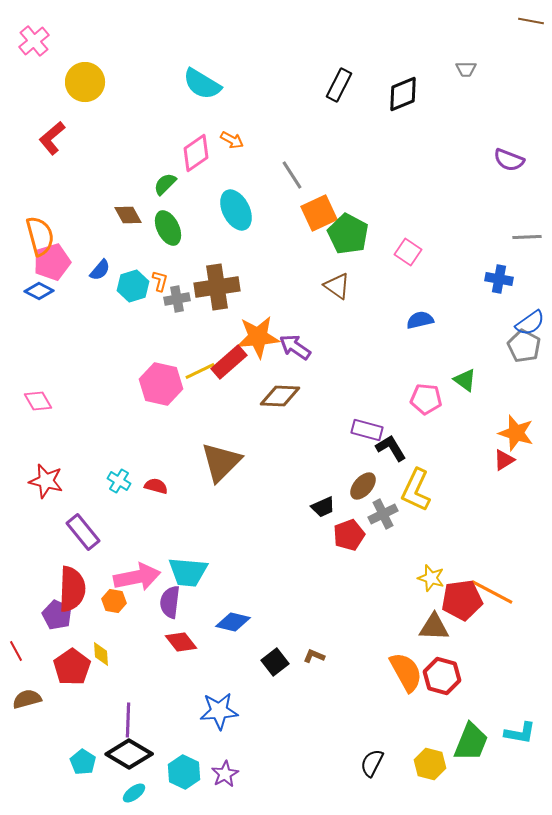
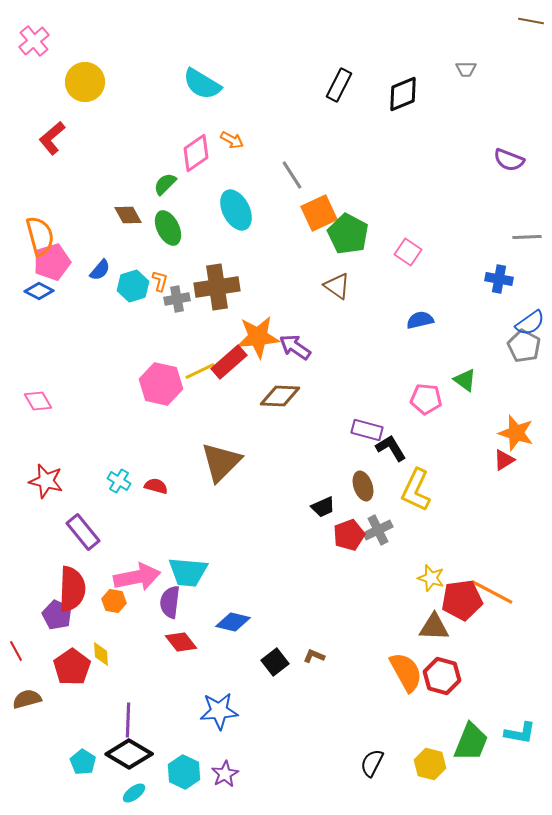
brown ellipse at (363, 486): rotated 60 degrees counterclockwise
gray cross at (383, 514): moved 5 px left, 16 px down
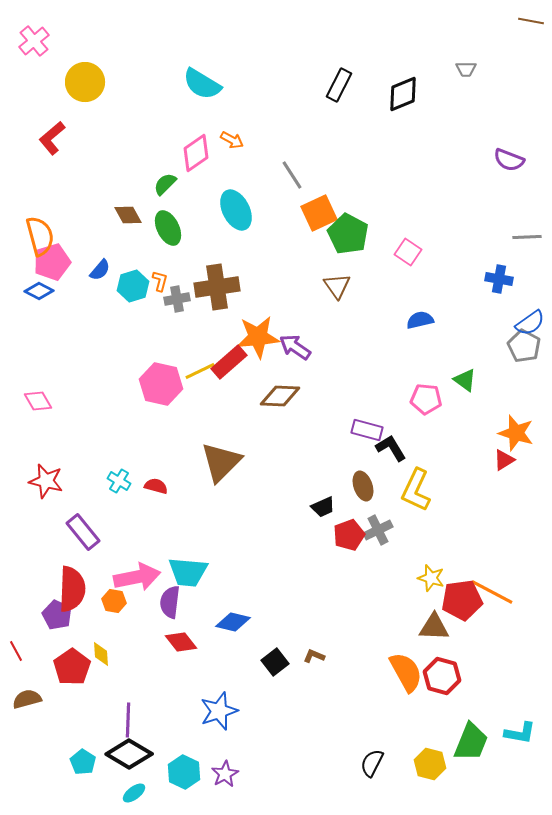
brown triangle at (337, 286): rotated 20 degrees clockwise
blue star at (219, 711): rotated 15 degrees counterclockwise
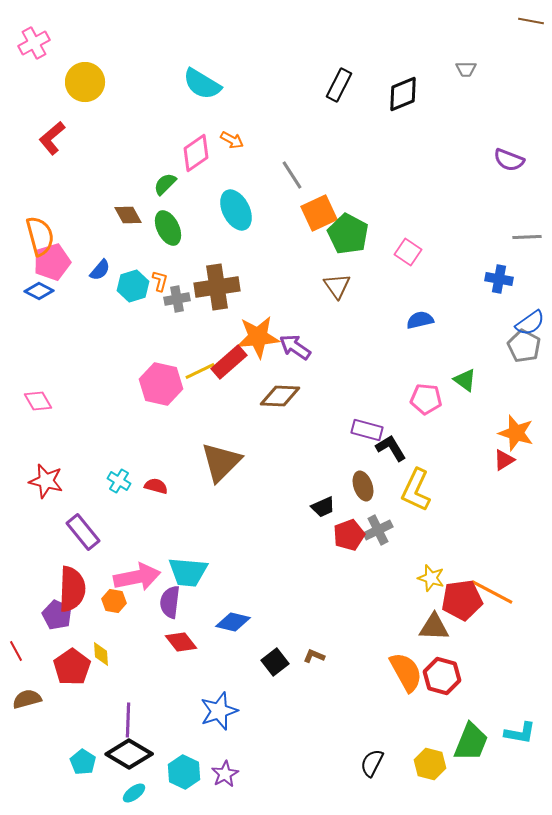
pink cross at (34, 41): moved 2 px down; rotated 12 degrees clockwise
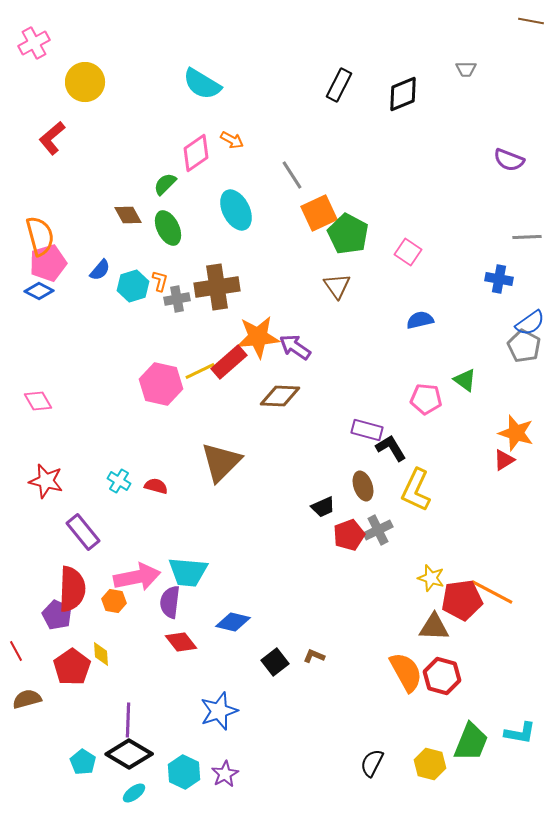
pink pentagon at (52, 262): moved 4 px left, 1 px down
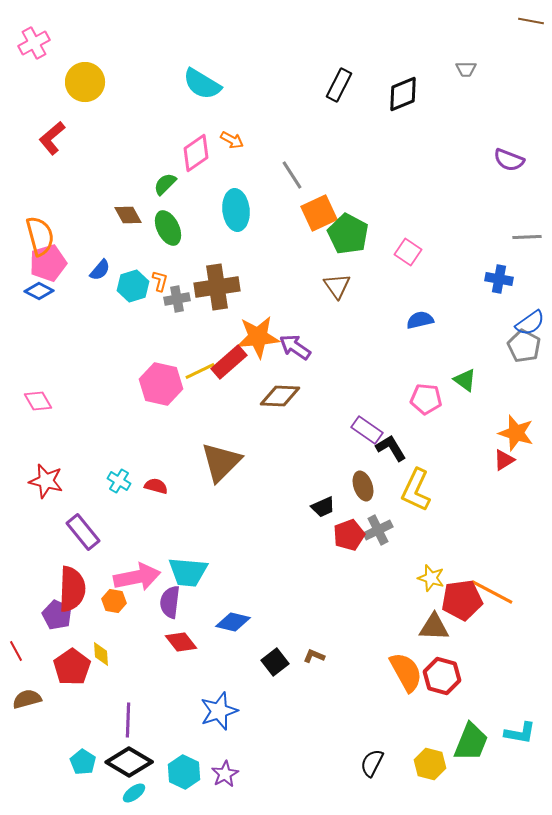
cyan ellipse at (236, 210): rotated 21 degrees clockwise
purple rectangle at (367, 430): rotated 20 degrees clockwise
black diamond at (129, 754): moved 8 px down
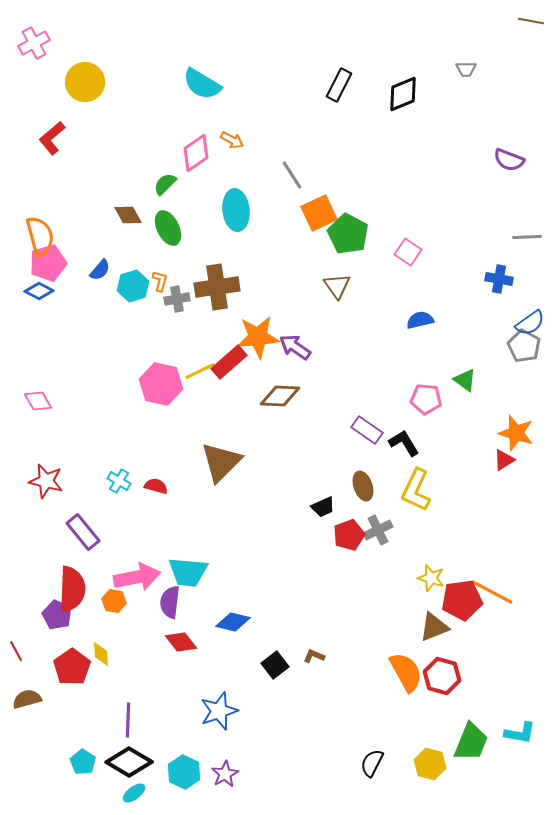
black L-shape at (391, 448): moved 13 px right, 5 px up
brown triangle at (434, 627): rotated 24 degrees counterclockwise
black square at (275, 662): moved 3 px down
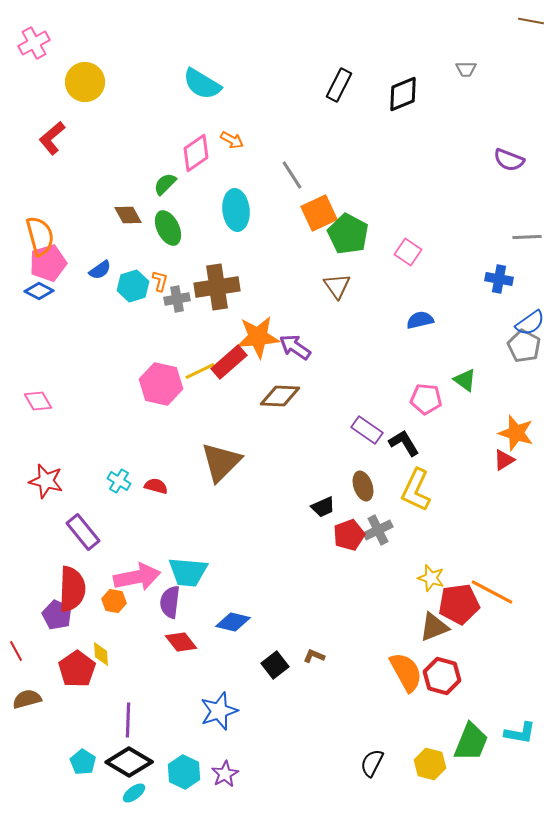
blue semicircle at (100, 270): rotated 15 degrees clockwise
red pentagon at (462, 600): moved 3 px left, 4 px down
red pentagon at (72, 667): moved 5 px right, 2 px down
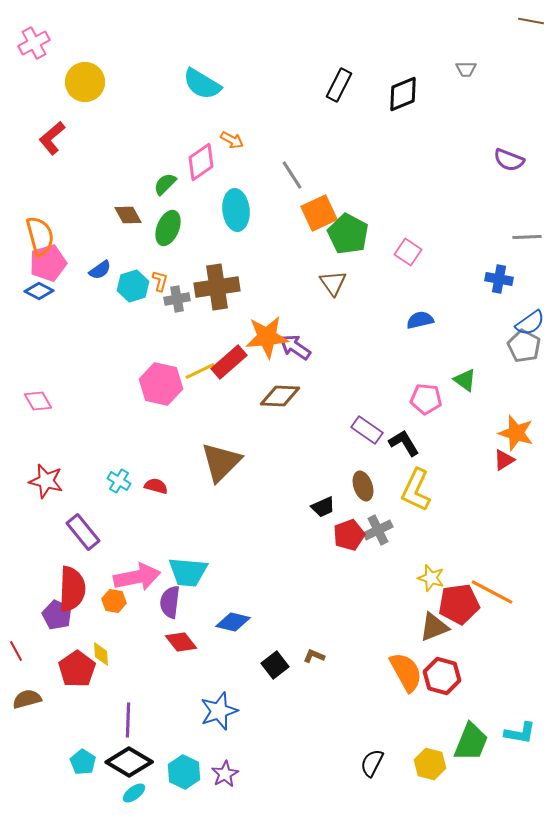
pink diamond at (196, 153): moved 5 px right, 9 px down
green ellipse at (168, 228): rotated 48 degrees clockwise
brown triangle at (337, 286): moved 4 px left, 3 px up
orange star at (258, 337): moved 9 px right
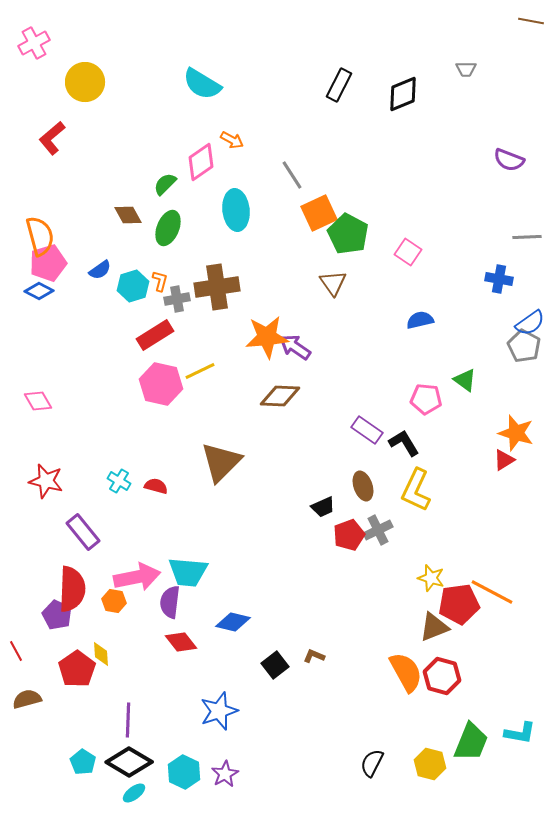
red rectangle at (229, 362): moved 74 px left, 27 px up; rotated 9 degrees clockwise
